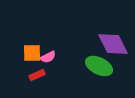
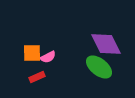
purple diamond: moved 7 px left
green ellipse: moved 1 px down; rotated 12 degrees clockwise
red rectangle: moved 2 px down
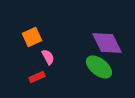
purple diamond: moved 1 px right, 1 px up
orange square: moved 16 px up; rotated 24 degrees counterclockwise
pink semicircle: rotated 91 degrees counterclockwise
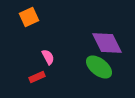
orange square: moved 3 px left, 20 px up
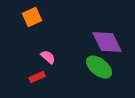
orange square: moved 3 px right
purple diamond: moved 1 px up
pink semicircle: rotated 21 degrees counterclockwise
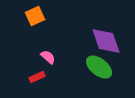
orange square: moved 3 px right, 1 px up
purple diamond: moved 1 px left, 1 px up; rotated 8 degrees clockwise
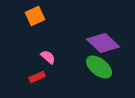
purple diamond: moved 3 px left, 2 px down; rotated 28 degrees counterclockwise
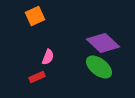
pink semicircle: rotated 70 degrees clockwise
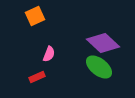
pink semicircle: moved 1 px right, 3 px up
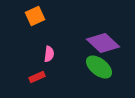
pink semicircle: rotated 14 degrees counterclockwise
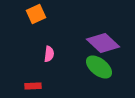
orange square: moved 1 px right, 2 px up
red rectangle: moved 4 px left, 9 px down; rotated 21 degrees clockwise
